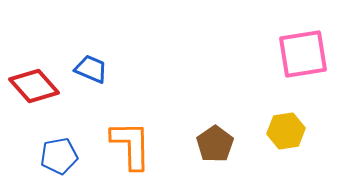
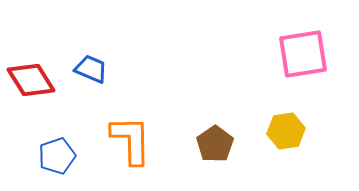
red diamond: moved 3 px left, 6 px up; rotated 9 degrees clockwise
orange L-shape: moved 5 px up
blue pentagon: moved 2 px left; rotated 9 degrees counterclockwise
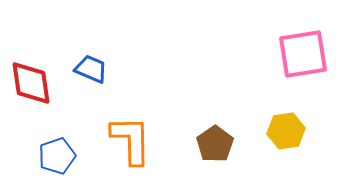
red diamond: moved 3 px down; rotated 24 degrees clockwise
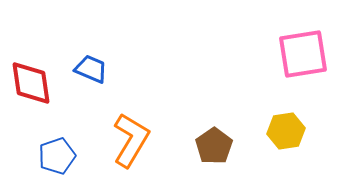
orange L-shape: rotated 32 degrees clockwise
brown pentagon: moved 1 px left, 2 px down
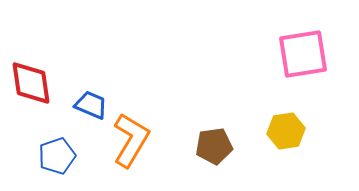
blue trapezoid: moved 36 px down
brown pentagon: rotated 27 degrees clockwise
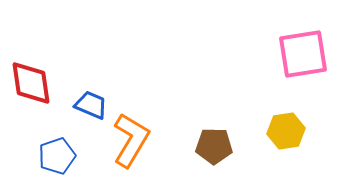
brown pentagon: rotated 9 degrees clockwise
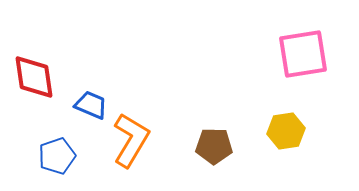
red diamond: moved 3 px right, 6 px up
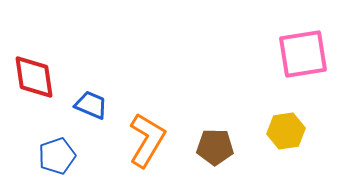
orange L-shape: moved 16 px right
brown pentagon: moved 1 px right, 1 px down
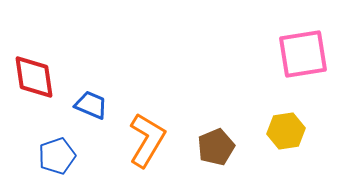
brown pentagon: moved 1 px right; rotated 24 degrees counterclockwise
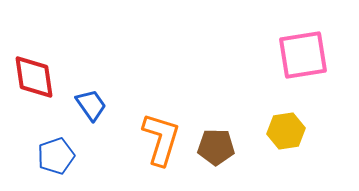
pink square: moved 1 px down
blue trapezoid: rotated 32 degrees clockwise
orange L-shape: moved 14 px right, 1 px up; rotated 14 degrees counterclockwise
brown pentagon: rotated 24 degrees clockwise
blue pentagon: moved 1 px left
